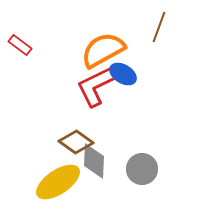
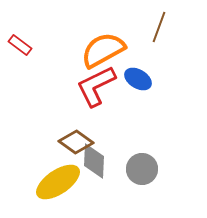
blue ellipse: moved 15 px right, 5 px down
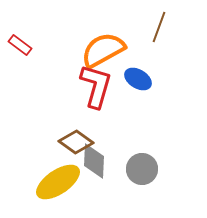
red L-shape: rotated 132 degrees clockwise
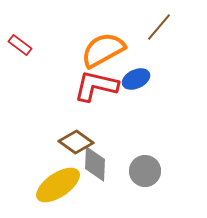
brown line: rotated 20 degrees clockwise
blue ellipse: moved 2 px left; rotated 56 degrees counterclockwise
red L-shape: rotated 93 degrees counterclockwise
gray diamond: moved 1 px right, 3 px down
gray circle: moved 3 px right, 2 px down
yellow ellipse: moved 3 px down
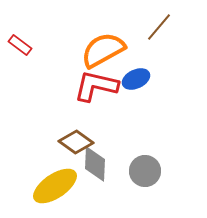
yellow ellipse: moved 3 px left, 1 px down
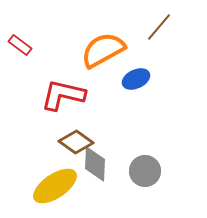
red L-shape: moved 33 px left, 9 px down
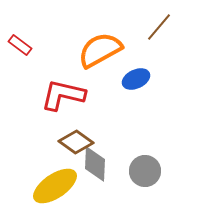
orange semicircle: moved 3 px left
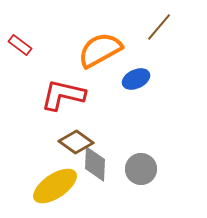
gray circle: moved 4 px left, 2 px up
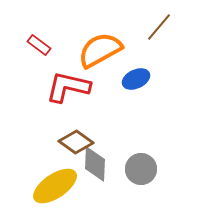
red rectangle: moved 19 px right
red L-shape: moved 5 px right, 8 px up
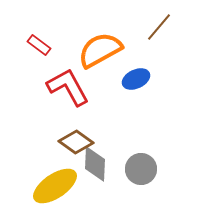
red L-shape: rotated 48 degrees clockwise
